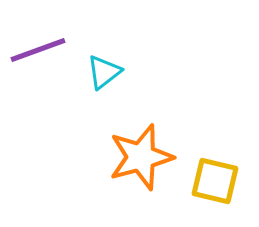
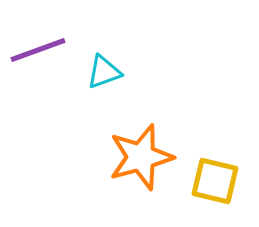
cyan triangle: rotated 18 degrees clockwise
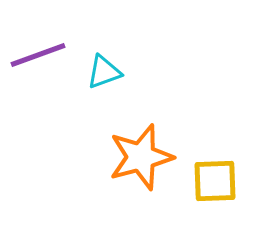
purple line: moved 5 px down
yellow square: rotated 15 degrees counterclockwise
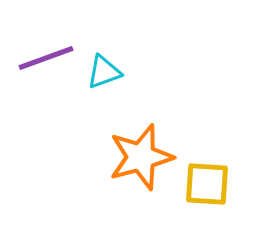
purple line: moved 8 px right, 3 px down
yellow square: moved 8 px left, 3 px down; rotated 6 degrees clockwise
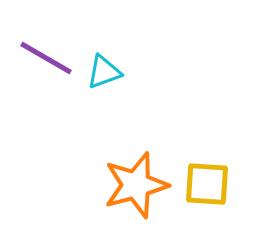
purple line: rotated 50 degrees clockwise
orange star: moved 5 px left, 28 px down
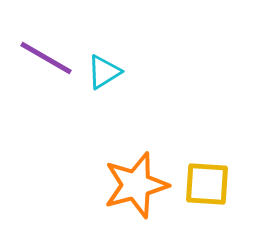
cyan triangle: rotated 12 degrees counterclockwise
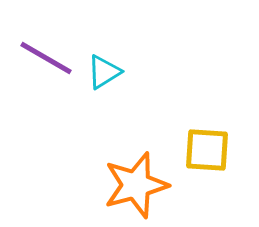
yellow square: moved 34 px up
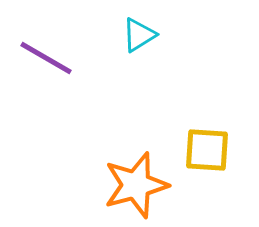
cyan triangle: moved 35 px right, 37 px up
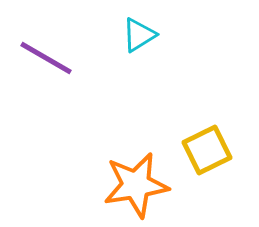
yellow square: rotated 30 degrees counterclockwise
orange star: rotated 6 degrees clockwise
